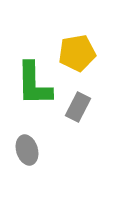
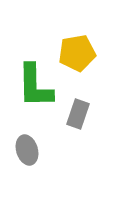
green L-shape: moved 1 px right, 2 px down
gray rectangle: moved 7 px down; rotated 8 degrees counterclockwise
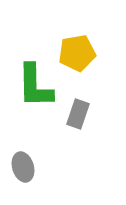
gray ellipse: moved 4 px left, 17 px down
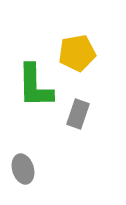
gray ellipse: moved 2 px down
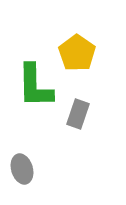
yellow pentagon: rotated 27 degrees counterclockwise
gray ellipse: moved 1 px left
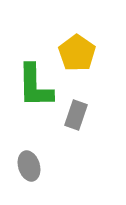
gray rectangle: moved 2 px left, 1 px down
gray ellipse: moved 7 px right, 3 px up
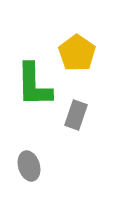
green L-shape: moved 1 px left, 1 px up
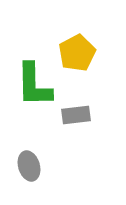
yellow pentagon: rotated 9 degrees clockwise
gray rectangle: rotated 64 degrees clockwise
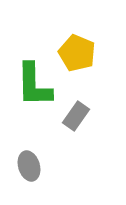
yellow pentagon: rotated 21 degrees counterclockwise
gray rectangle: moved 1 px down; rotated 48 degrees counterclockwise
